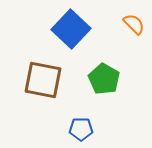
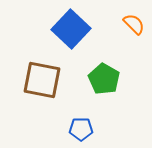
brown square: moved 1 px left
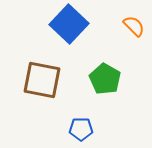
orange semicircle: moved 2 px down
blue square: moved 2 px left, 5 px up
green pentagon: moved 1 px right
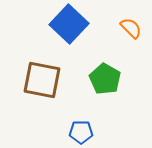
orange semicircle: moved 3 px left, 2 px down
blue pentagon: moved 3 px down
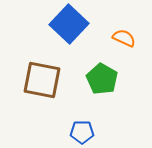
orange semicircle: moved 7 px left, 10 px down; rotated 20 degrees counterclockwise
green pentagon: moved 3 px left
blue pentagon: moved 1 px right
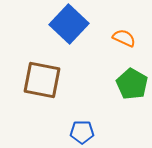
green pentagon: moved 30 px right, 5 px down
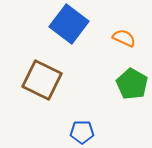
blue square: rotated 6 degrees counterclockwise
brown square: rotated 15 degrees clockwise
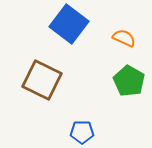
green pentagon: moved 3 px left, 3 px up
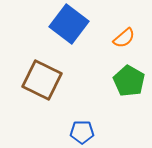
orange semicircle: rotated 115 degrees clockwise
